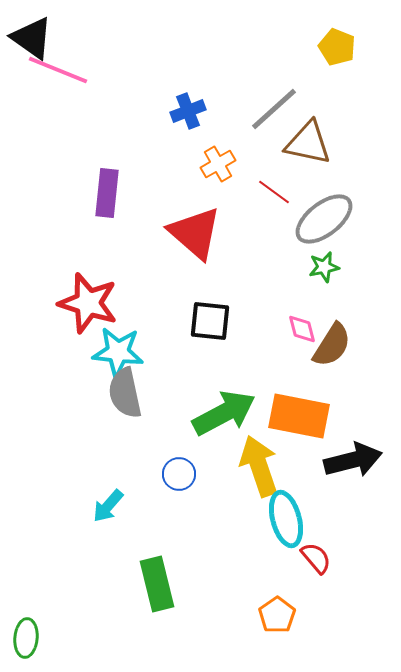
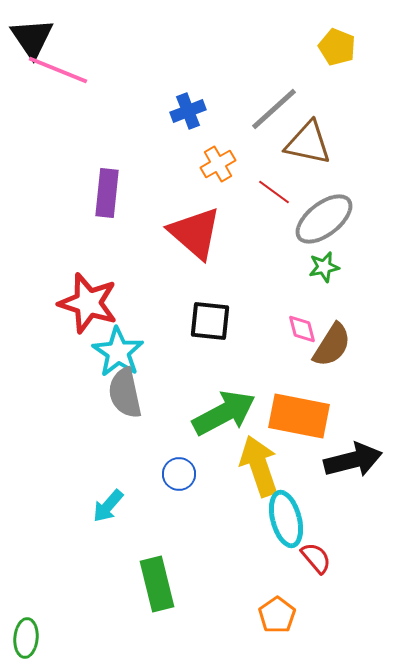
black triangle: rotated 21 degrees clockwise
cyan star: rotated 27 degrees clockwise
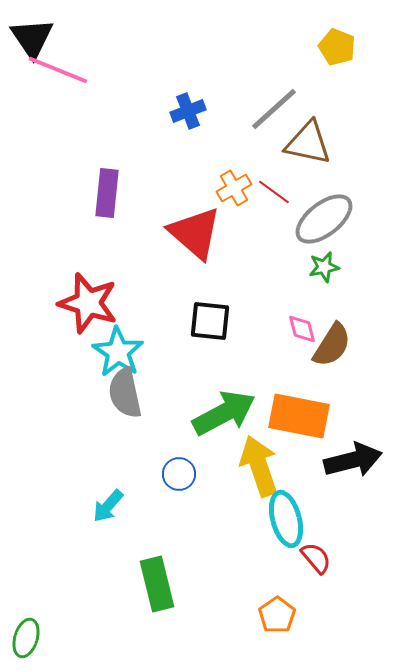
orange cross: moved 16 px right, 24 px down
green ellipse: rotated 12 degrees clockwise
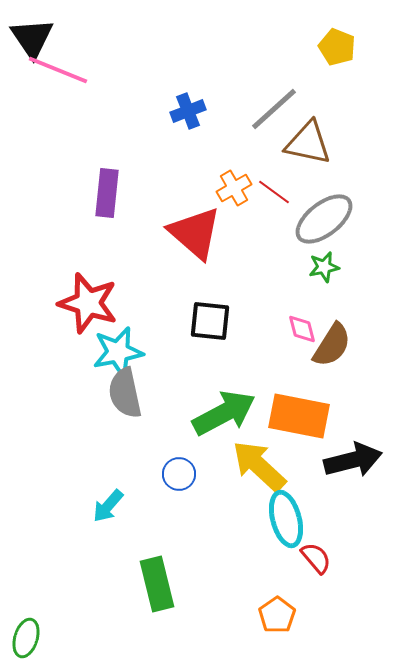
cyan star: rotated 27 degrees clockwise
yellow arrow: rotated 28 degrees counterclockwise
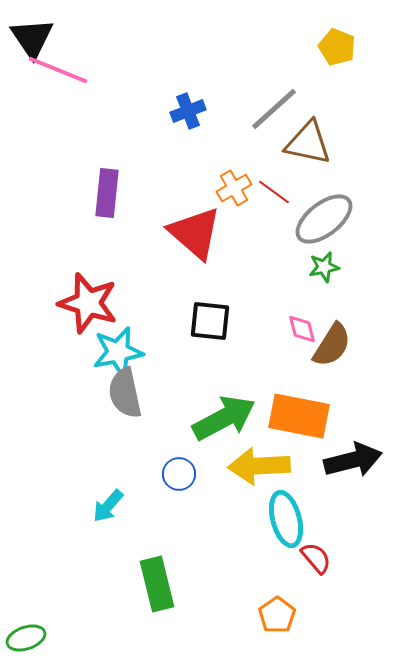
green arrow: moved 5 px down
yellow arrow: rotated 46 degrees counterclockwise
green ellipse: rotated 54 degrees clockwise
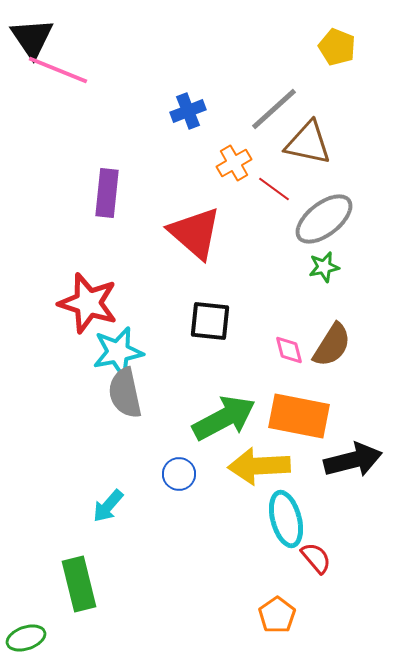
orange cross: moved 25 px up
red line: moved 3 px up
pink diamond: moved 13 px left, 21 px down
green rectangle: moved 78 px left
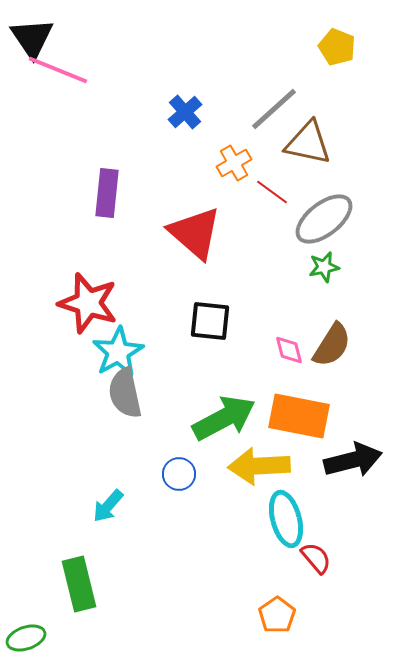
blue cross: moved 3 px left, 1 px down; rotated 20 degrees counterclockwise
red line: moved 2 px left, 3 px down
cyan star: rotated 18 degrees counterclockwise
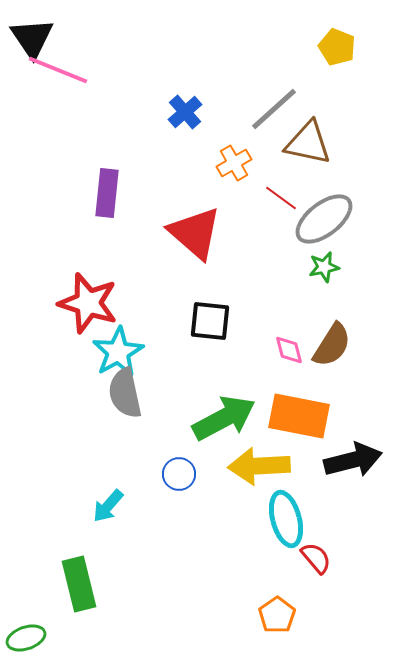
red line: moved 9 px right, 6 px down
